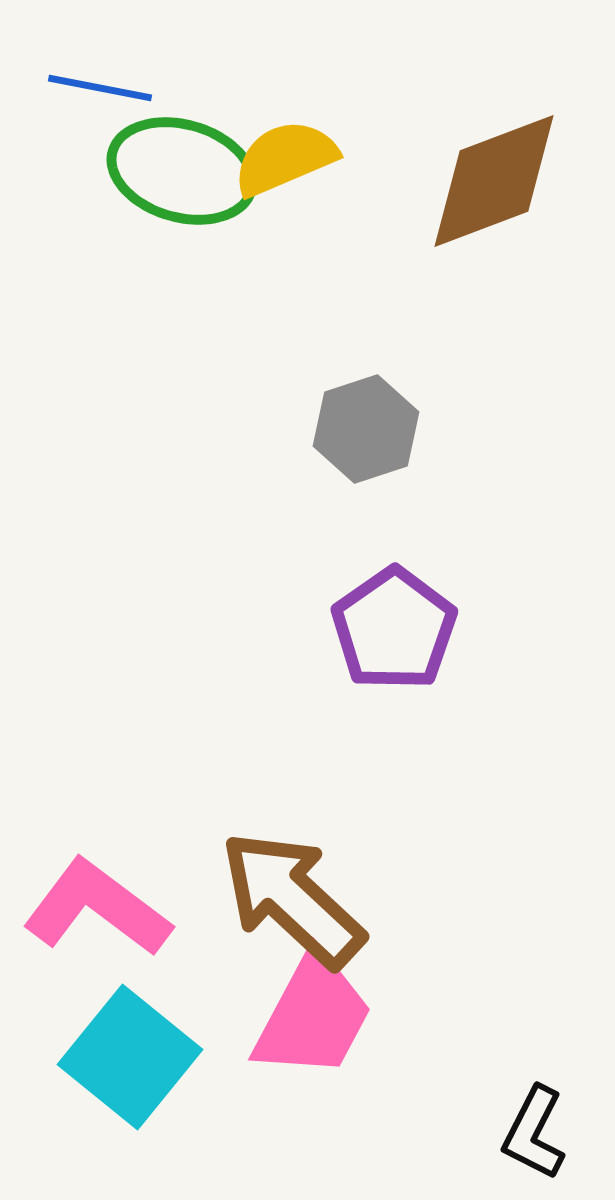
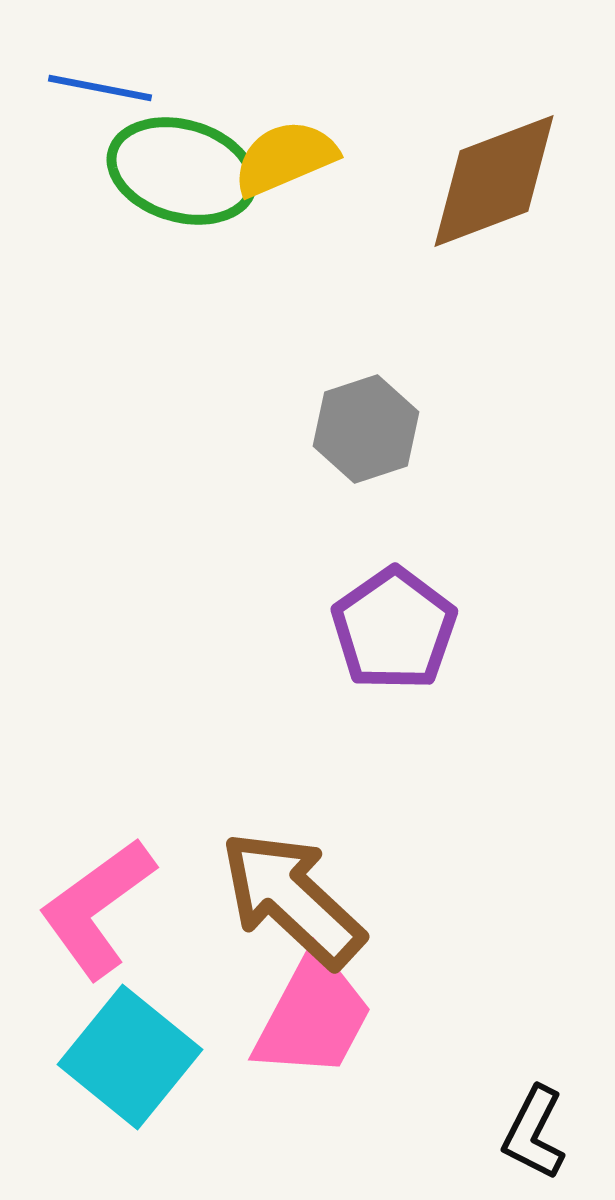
pink L-shape: rotated 73 degrees counterclockwise
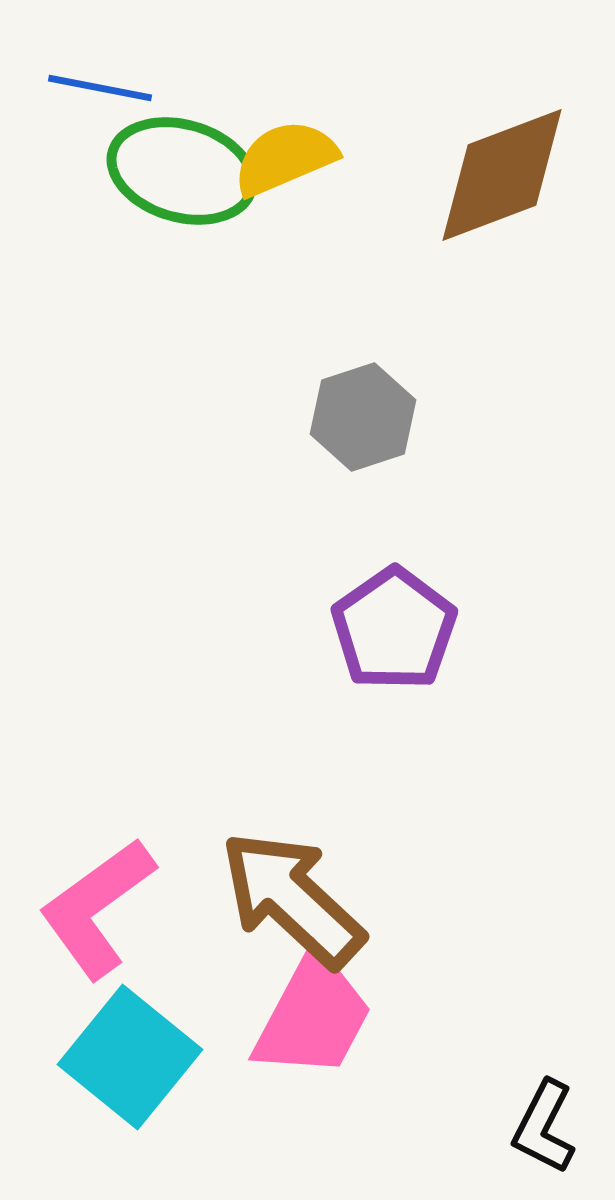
brown diamond: moved 8 px right, 6 px up
gray hexagon: moved 3 px left, 12 px up
black L-shape: moved 10 px right, 6 px up
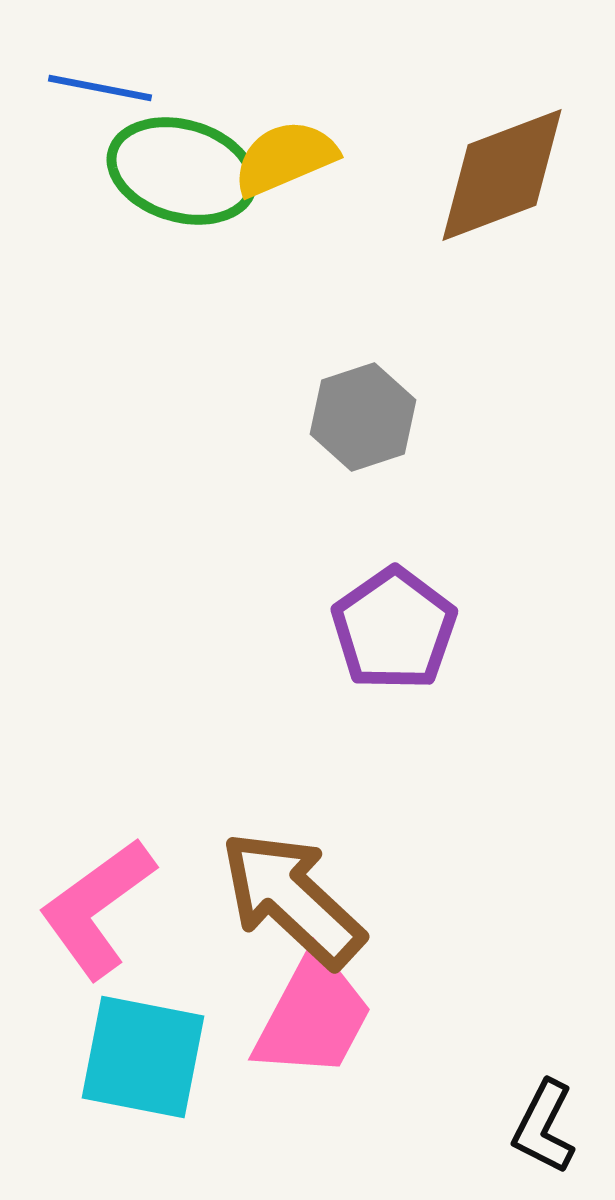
cyan square: moved 13 px right; rotated 28 degrees counterclockwise
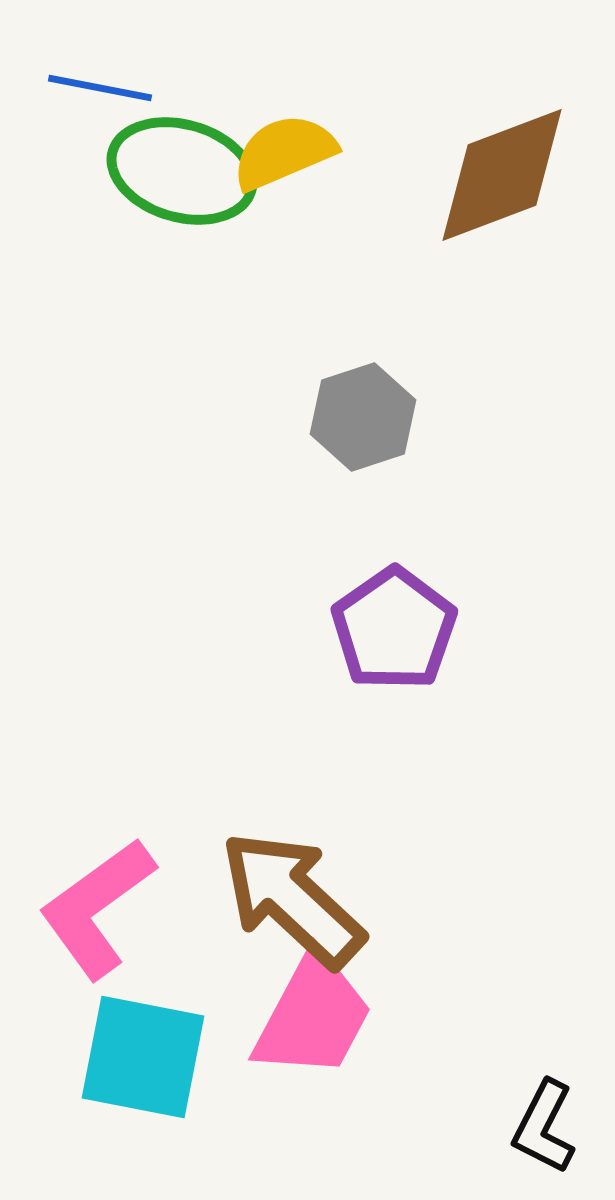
yellow semicircle: moved 1 px left, 6 px up
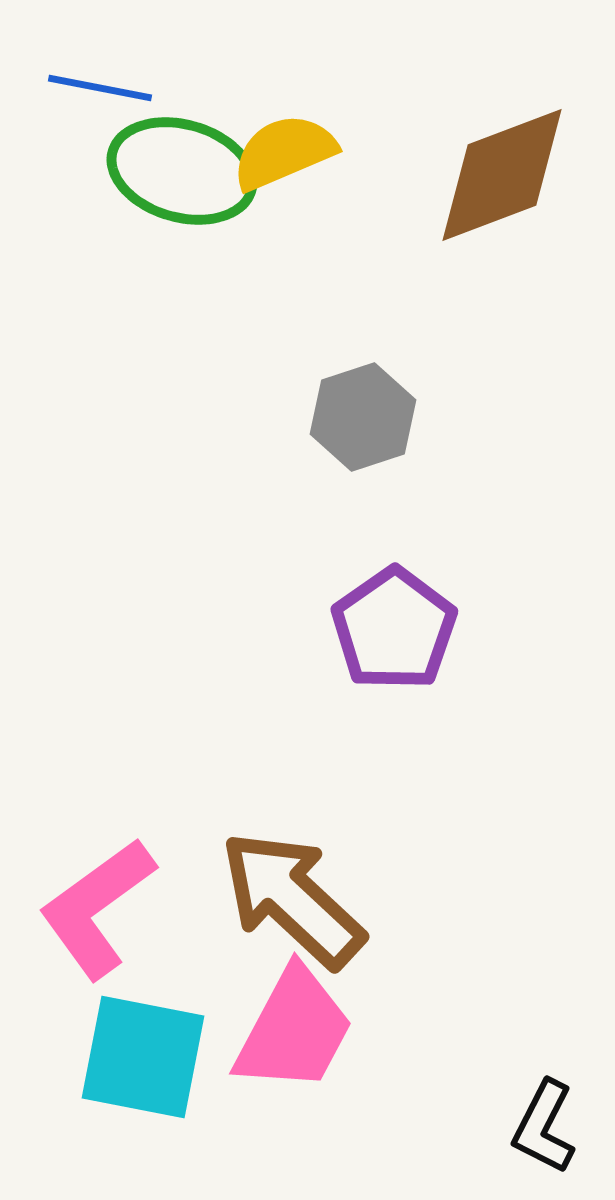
pink trapezoid: moved 19 px left, 14 px down
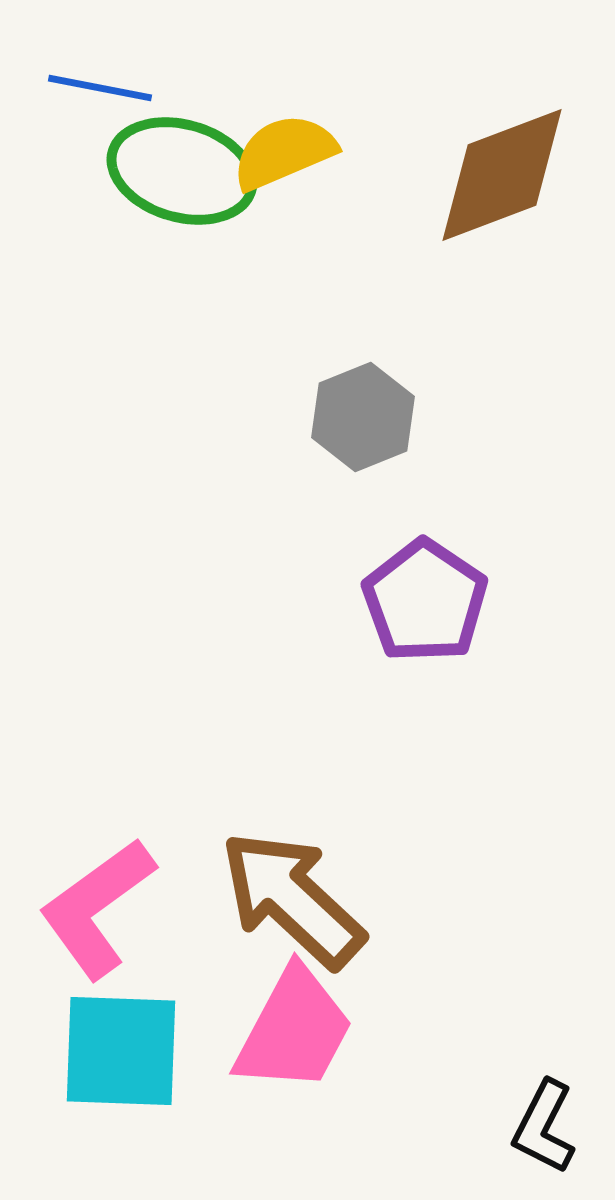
gray hexagon: rotated 4 degrees counterclockwise
purple pentagon: moved 31 px right, 28 px up; rotated 3 degrees counterclockwise
cyan square: moved 22 px left, 6 px up; rotated 9 degrees counterclockwise
